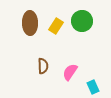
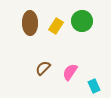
brown semicircle: moved 2 px down; rotated 133 degrees counterclockwise
cyan rectangle: moved 1 px right, 1 px up
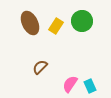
brown ellipse: rotated 25 degrees counterclockwise
brown semicircle: moved 3 px left, 1 px up
pink semicircle: moved 12 px down
cyan rectangle: moved 4 px left
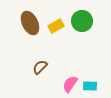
yellow rectangle: rotated 28 degrees clockwise
cyan rectangle: rotated 64 degrees counterclockwise
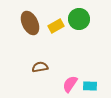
green circle: moved 3 px left, 2 px up
brown semicircle: rotated 35 degrees clockwise
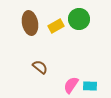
brown ellipse: rotated 15 degrees clockwise
brown semicircle: rotated 49 degrees clockwise
pink semicircle: moved 1 px right, 1 px down
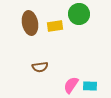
green circle: moved 5 px up
yellow rectangle: moved 1 px left; rotated 21 degrees clockwise
brown semicircle: rotated 133 degrees clockwise
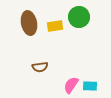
green circle: moved 3 px down
brown ellipse: moved 1 px left
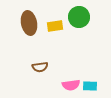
pink semicircle: rotated 132 degrees counterclockwise
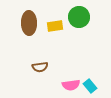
brown ellipse: rotated 10 degrees clockwise
cyan rectangle: rotated 48 degrees clockwise
